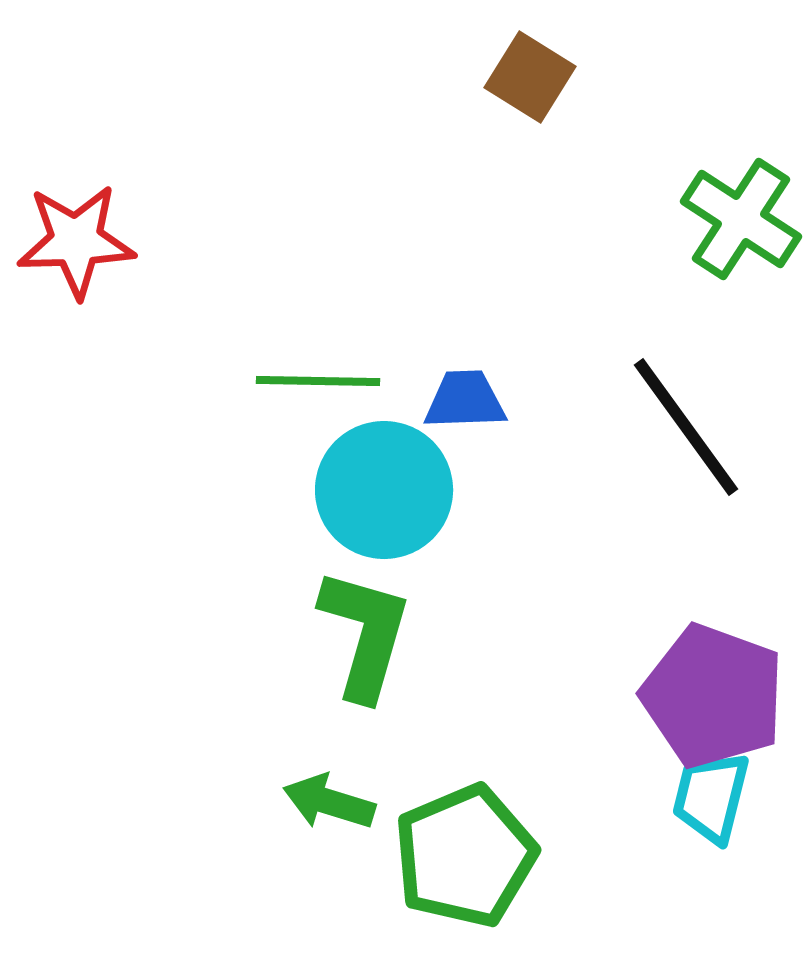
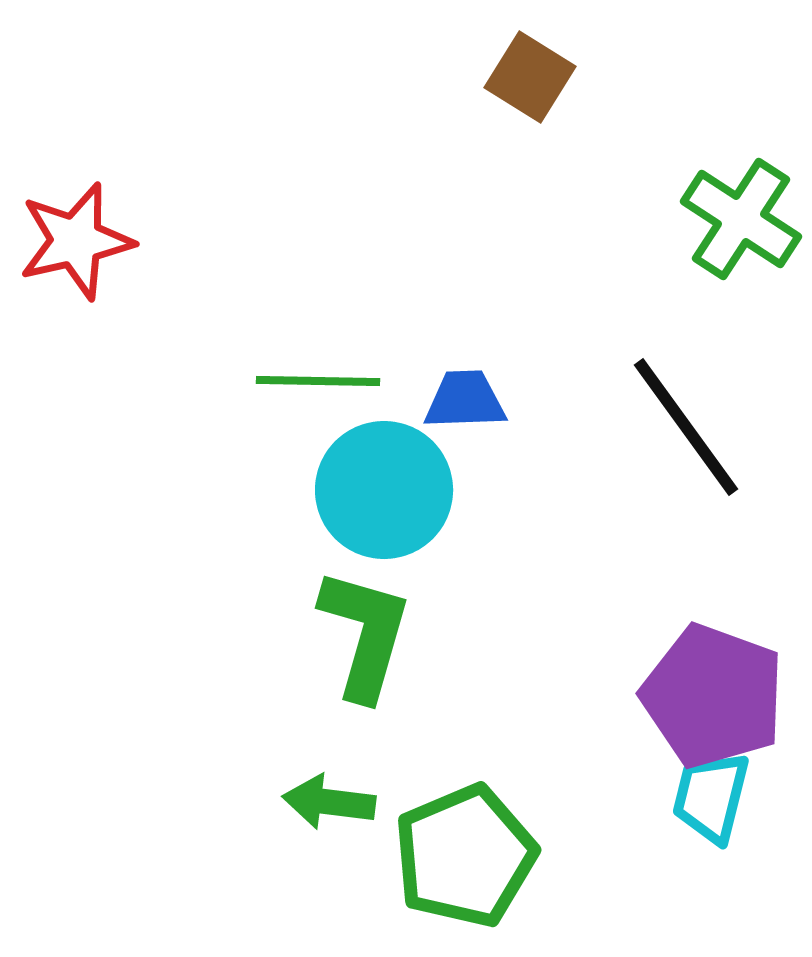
red star: rotated 11 degrees counterclockwise
green arrow: rotated 10 degrees counterclockwise
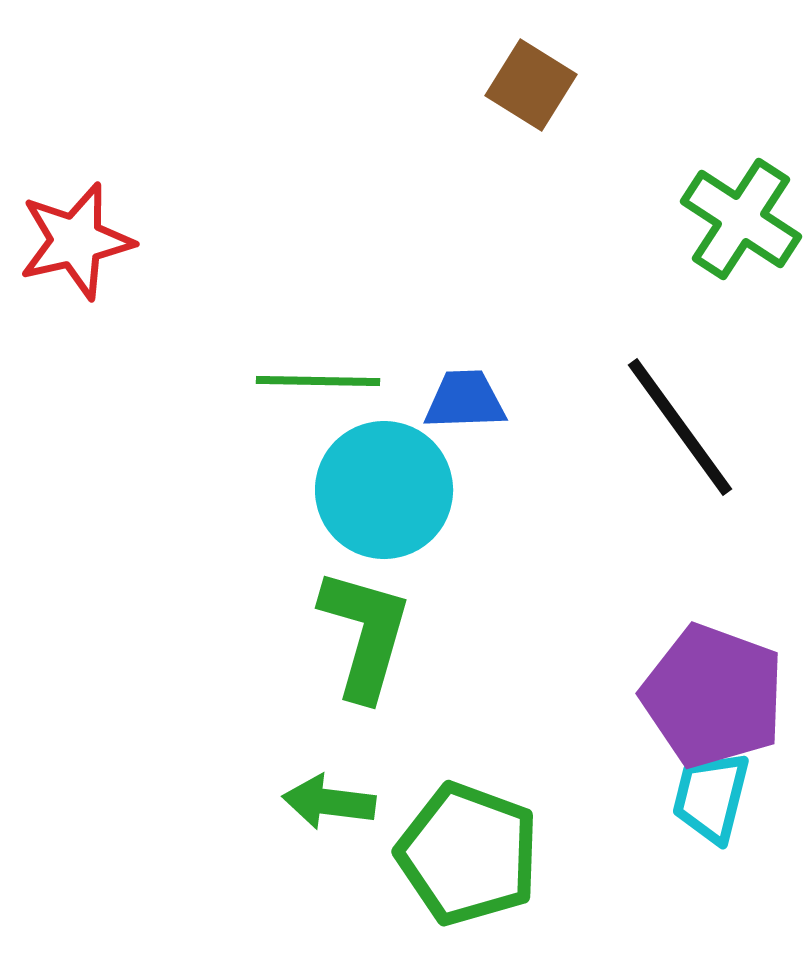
brown square: moved 1 px right, 8 px down
black line: moved 6 px left
green pentagon: moved 3 px right, 2 px up; rotated 29 degrees counterclockwise
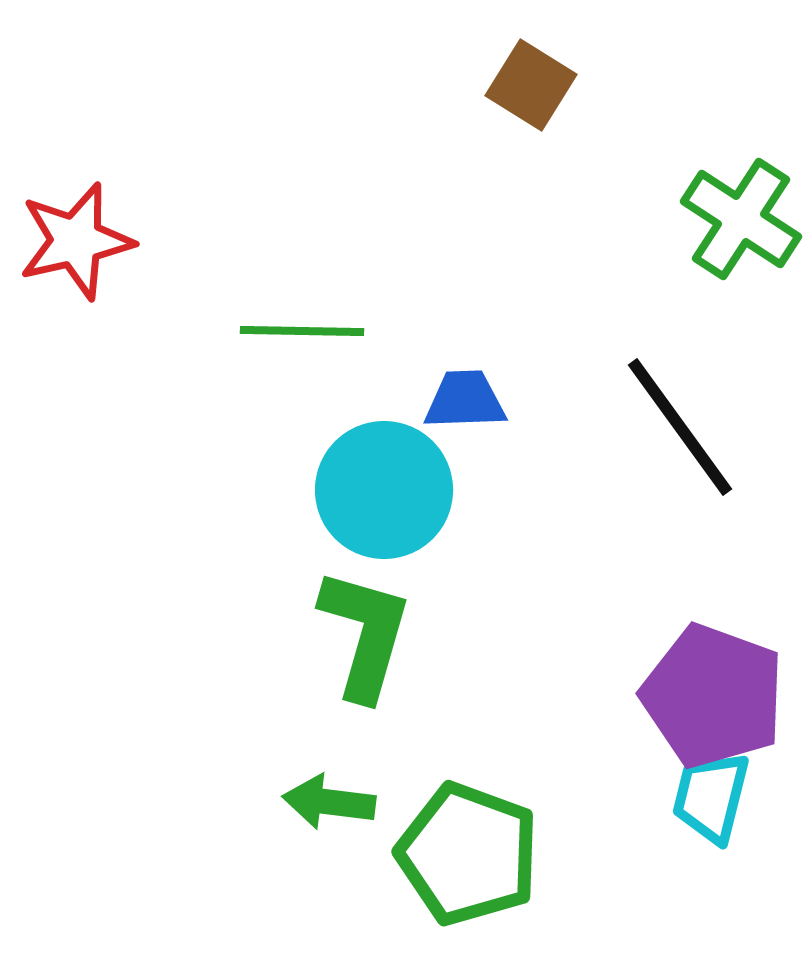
green line: moved 16 px left, 50 px up
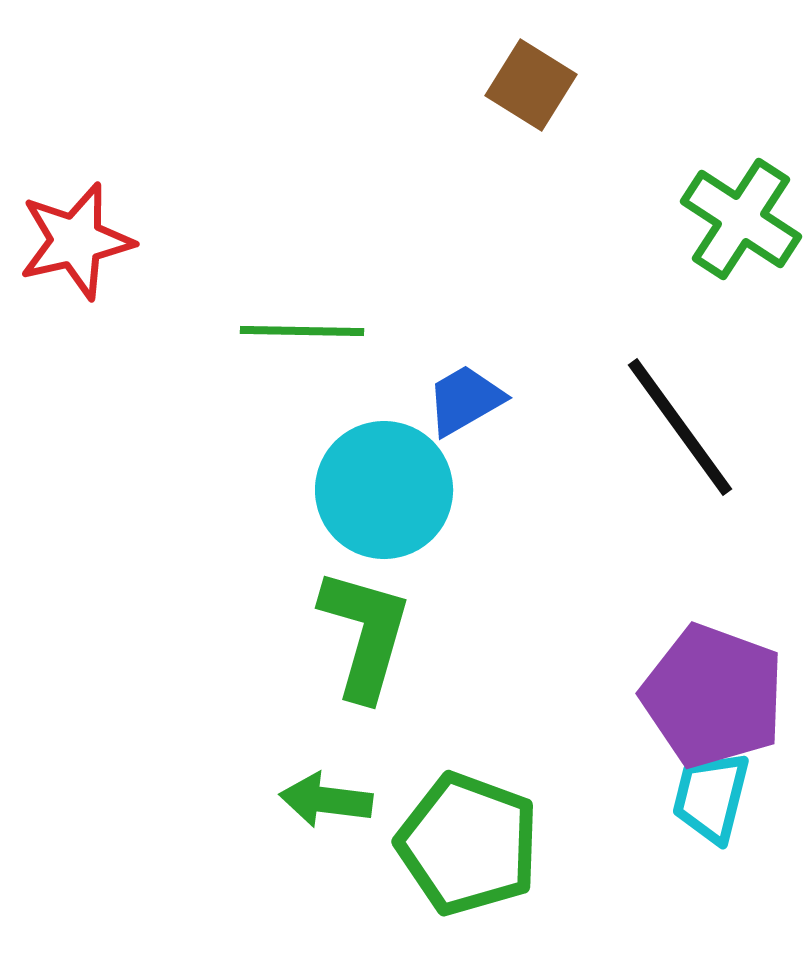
blue trapezoid: rotated 28 degrees counterclockwise
green arrow: moved 3 px left, 2 px up
green pentagon: moved 10 px up
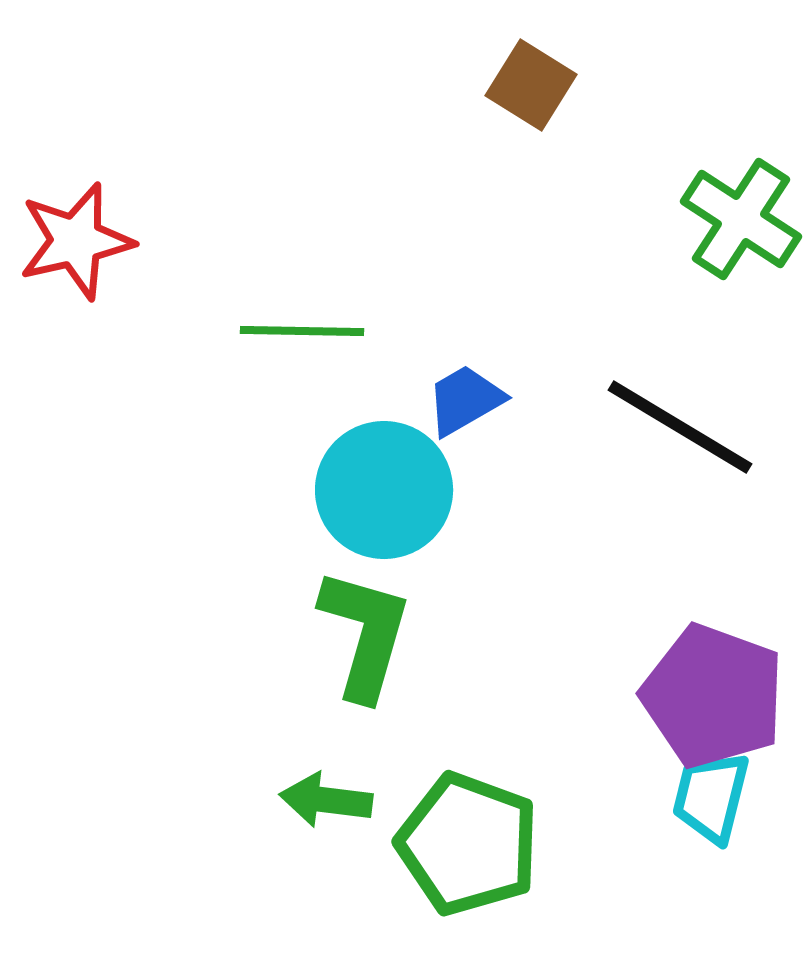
black line: rotated 23 degrees counterclockwise
